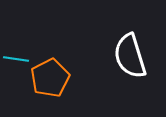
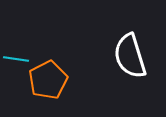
orange pentagon: moved 2 px left, 2 px down
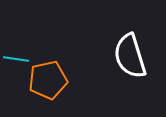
orange pentagon: rotated 15 degrees clockwise
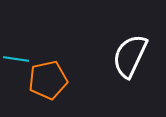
white semicircle: rotated 42 degrees clockwise
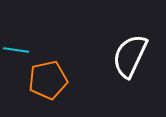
cyan line: moved 9 px up
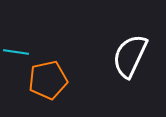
cyan line: moved 2 px down
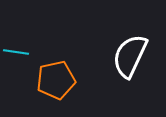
orange pentagon: moved 8 px right
